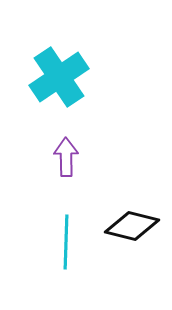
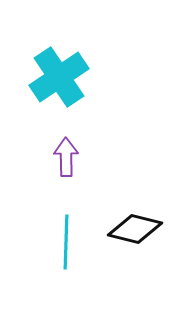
black diamond: moved 3 px right, 3 px down
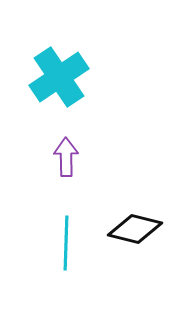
cyan line: moved 1 px down
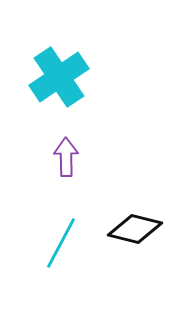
cyan line: moved 5 px left; rotated 26 degrees clockwise
